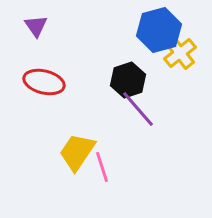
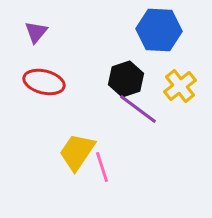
purple triangle: moved 6 px down; rotated 15 degrees clockwise
blue hexagon: rotated 18 degrees clockwise
yellow cross: moved 33 px down
black hexagon: moved 2 px left, 1 px up
purple line: rotated 12 degrees counterclockwise
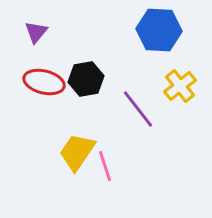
black hexagon: moved 40 px left; rotated 8 degrees clockwise
purple line: rotated 15 degrees clockwise
pink line: moved 3 px right, 1 px up
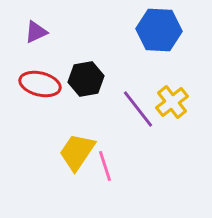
purple triangle: rotated 25 degrees clockwise
red ellipse: moved 4 px left, 2 px down
yellow cross: moved 8 px left, 16 px down
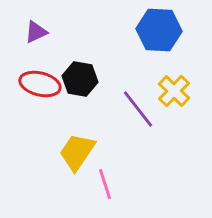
black hexagon: moved 6 px left; rotated 20 degrees clockwise
yellow cross: moved 2 px right, 11 px up; rotated 8 degrees counterclockwise
pink line: moved 18 px down
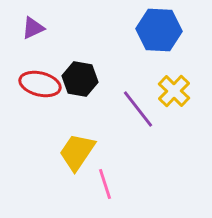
purple triangle: moved 3 px left, 4 px up
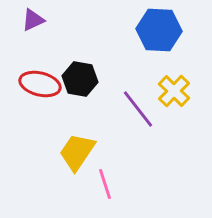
purple triangle: moved 8 px up
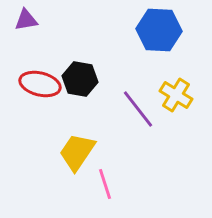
purple triangle: moved 7 px left; rotated 15 degrees clockwise
yellow cross: moved 2 px right, 4 px down; rotated 12 degrees counterclockwise
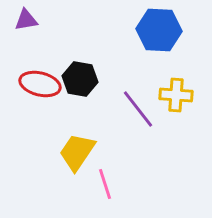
yellow cross: rotated 28 degrees counterclockwise
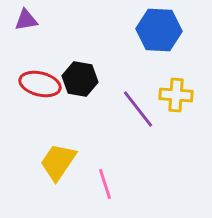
yellow trapezoid: moved 19 px left, 10 px down
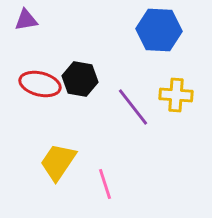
purple line: moved 5 px left, 2 px up
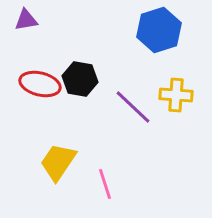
blue hexagon: rotated 21 degrees counterclockwise
purple line: rotated 9 degrees counterclockwise
